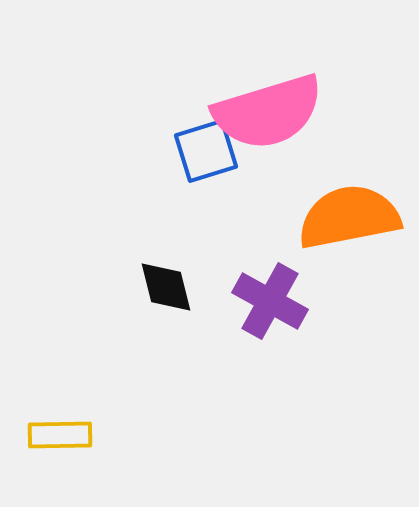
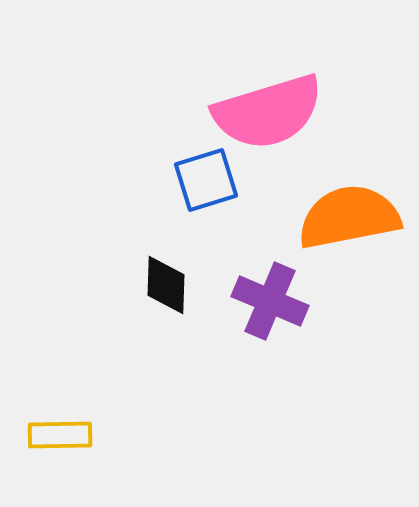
blue square: moved 29 px down
black diamond: moved 2 px up; rotated 16 degrees clockwise
purple cross: rotated 6 degrees counterclockwise
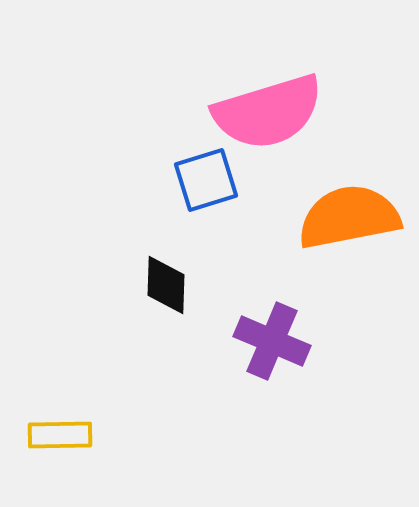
purple cross: moved 2 px right, 40 px down
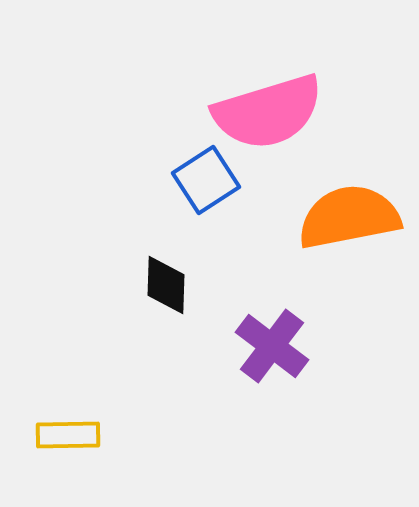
blue square: rotated 16 degrees counterclockwise
purple cross: moved 5 px down; rotated 14 degrees clockwise
yellow rectangle: moved 8 px right
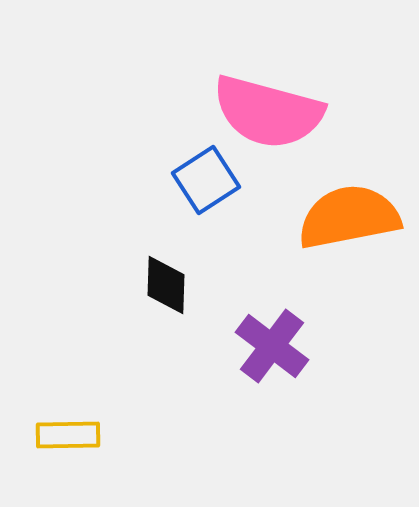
pink semicircle: rotated 32 degrees clockwise
